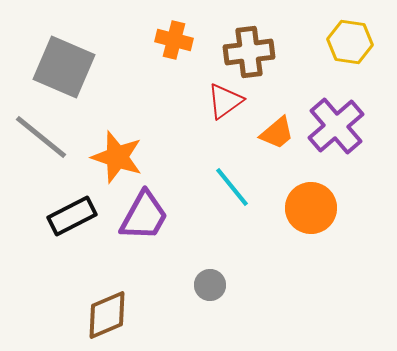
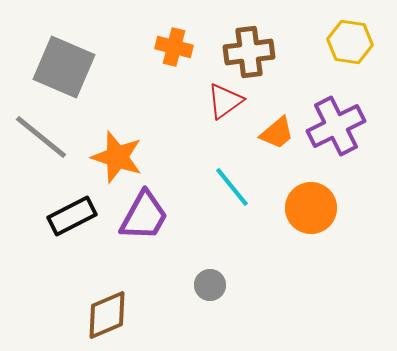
orange cross: moved 7 px down
purple cross: rotated 14 degrees clockwise
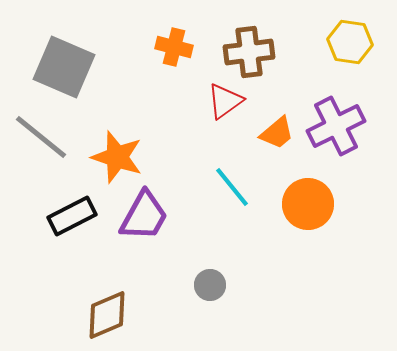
orange circle: moved 3 px left, 4 px up
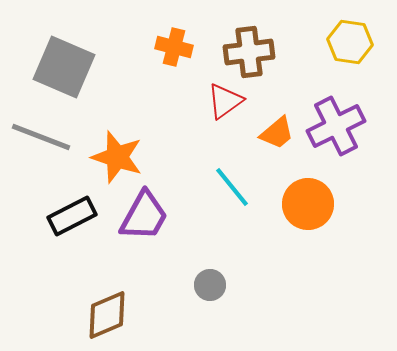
gray line: rotated 18 degrees counterclockwise
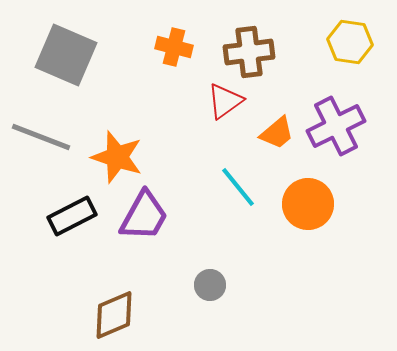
gray square: moved 2 px right, 12 px up
cyan line: moved 6 px right
brown diamond: moved 7 px right
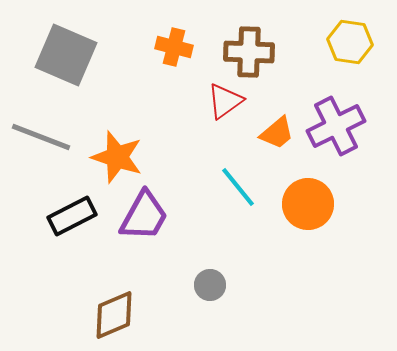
brown cross: rotated 9 degrees clockwise
